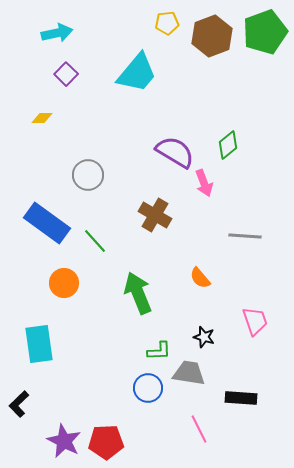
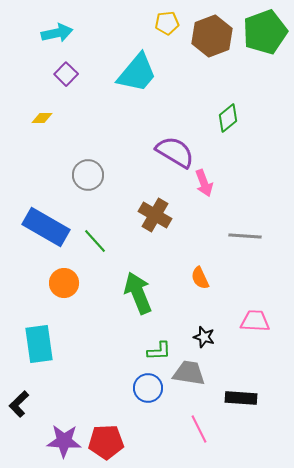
green diamond: moved 27 px up
blue rectangle: moved 1 px left, 4 px down; rotated 6 degrees counterclockwise
orange semicircle: rotated 15 degrees clockwise
pink trapezoid: rotated 68 degrees counterclockwise
purple star: rotated 24 degrees counterclockwise
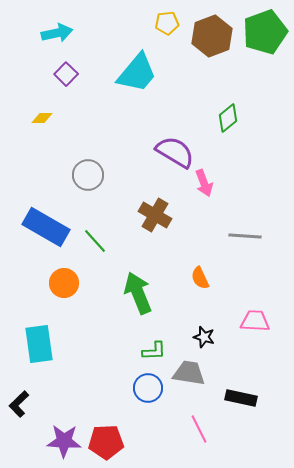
green L-shape: moved 5 px left
black rectangle: rotated 8 degrees clockwise
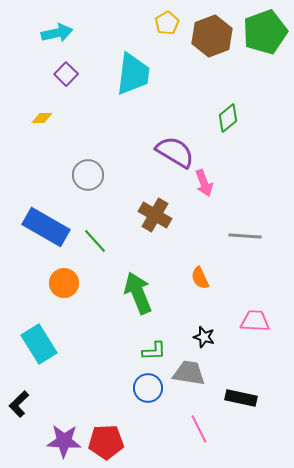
yellow pentagon: rotated 25 degrees counterclockwise
cyan trapezoid: moved 4 px left, 1 px down; rotated 33 degrees counterclockwise
cyan rectangle: rotated 24 degrees counterclockwise
